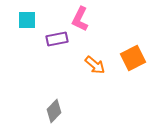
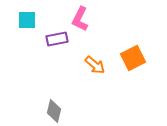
gray diamond: rotated 30 degrees counterclockwise
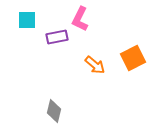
purple rectangle: moved 2 px up
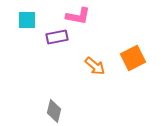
pink L-shape: moved 2 px left, 3 px up; rotated 105 degrees counterclockwise
orange arrow: moved 1 px down
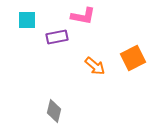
pink L-shape: moved 5 px right
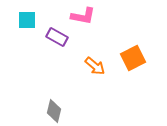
purple rectangle: rotated 40 degrees clockwise
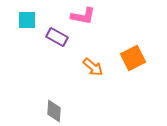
orange arrow: moved 2 px left, 1 px down
gray diamond: rotated 10 degrees counterclockwise
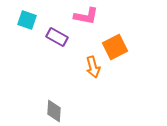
pink L-shape: moved 3 px right
cyan square: rotated 18 degrees clockwise
orange square: moved 18 px left, 11 px up
orange arrow: rotated 35 degrees clockwise
